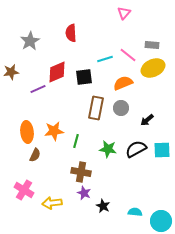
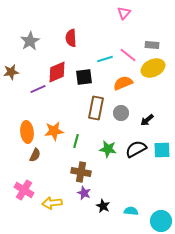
red semicircle: moved 5 px down
gray circle: moved 5 px down
cyan semicircle: moved 4 px left, 1 px up
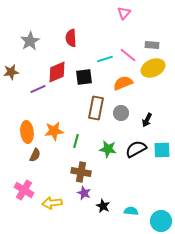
black arrow: rotated 24 degrees counterclockwise
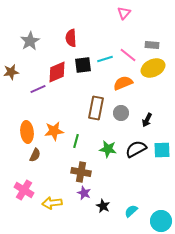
black square: moved 1 px left, 12 px up
cyan semicircle: rotated 48 degrees counterclockwise
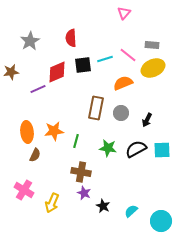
green star: moved 1 px up
yellow arrow: rotated 60 degrees counterclockwise
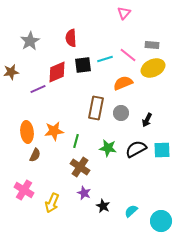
brown cross: moved 1 px left, 5 px up; rotated 24 degrees clockwise
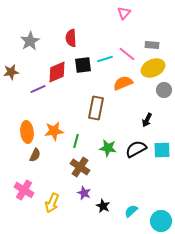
pink line: moved 1 px left, 1 px up
gray circle: moved 43 px right, 23 px up
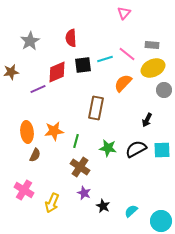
orange semicircle: rotated 24 degrees counterclockwise
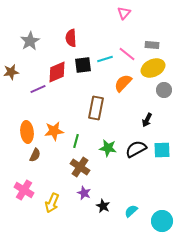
cyan circle: moved 1 px right
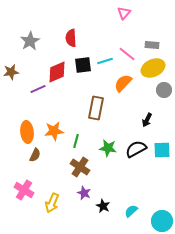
cyan line: moved 2 px down
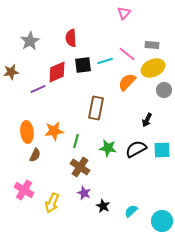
orange semicircle: moved 4 px right, 1 px up
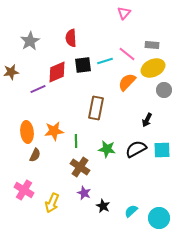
green line: rotated 16 degrees counterclockwise
green star: moved 1 px left, 1 px down
cyan circle: moved 3 px left, 3 px up
